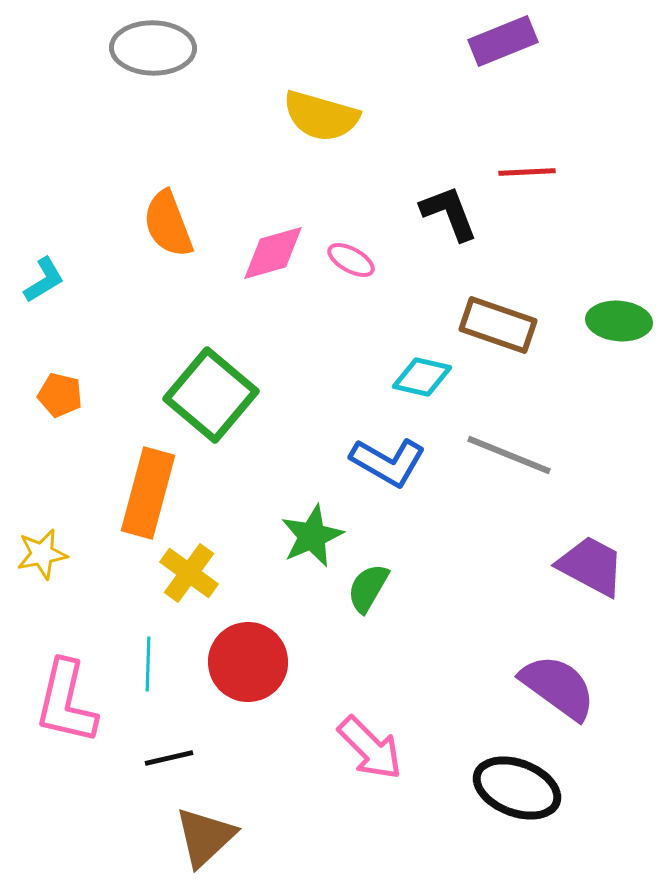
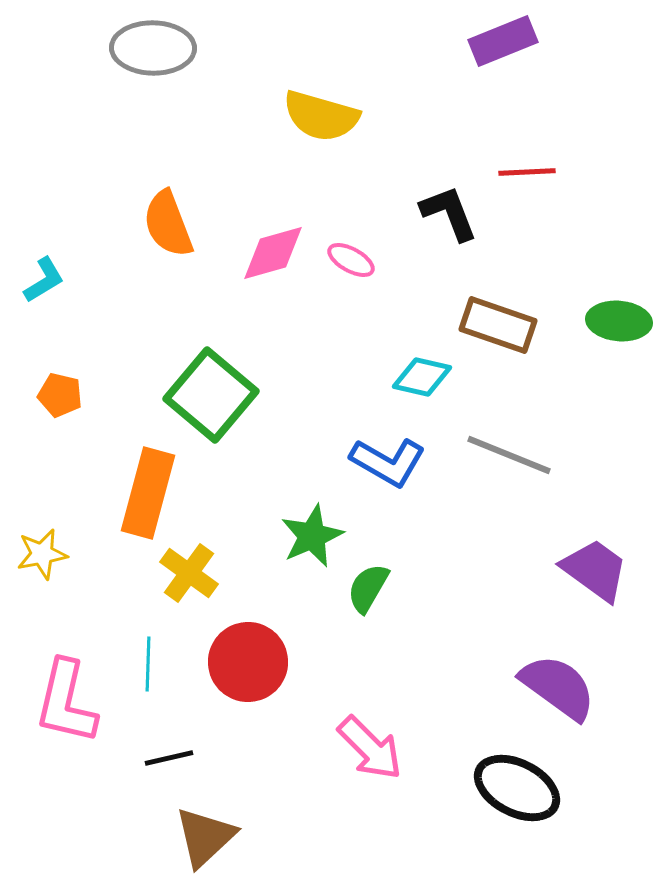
purple trapezoid: moved 4 px right, 4 px down; rotated 8 degrees clockwise
black ellipse: rotated 6 degrees clockwise
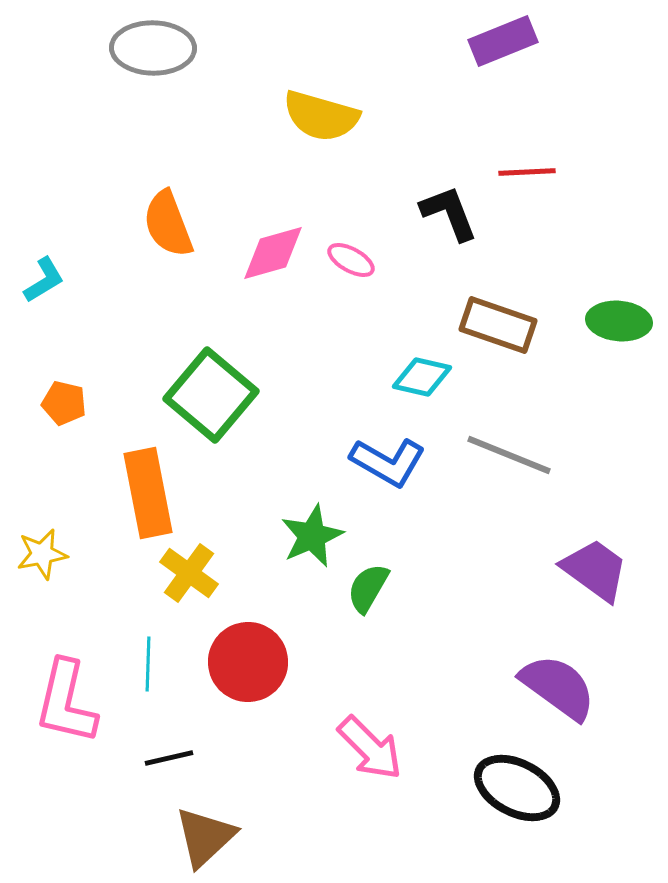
orange pentagon: moved 4 px right, 8 px down
orange rectangle: rotated 26 degrees counterclockwise
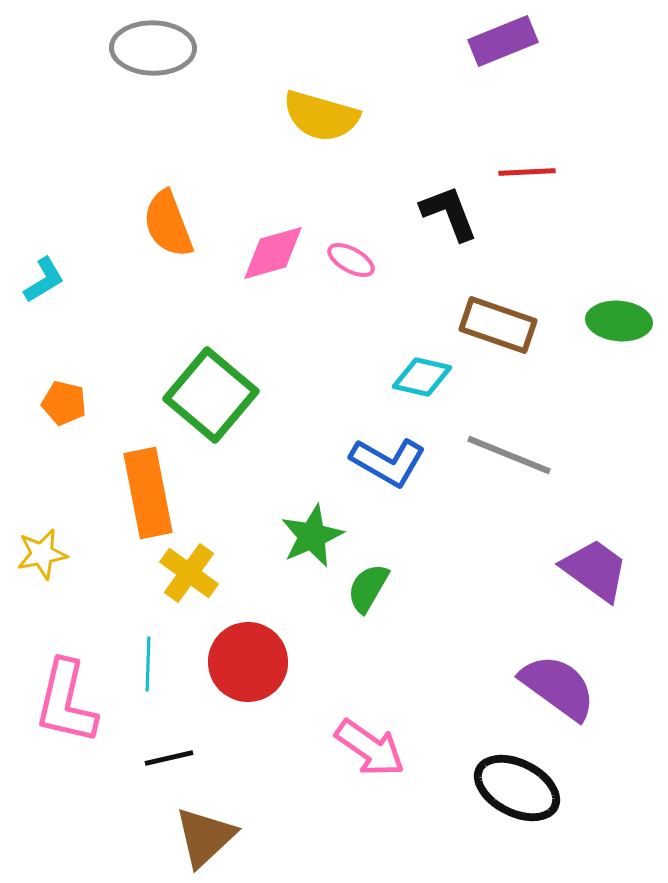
pink arrow: rotated 10 degrees counterclockwise
